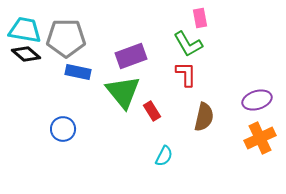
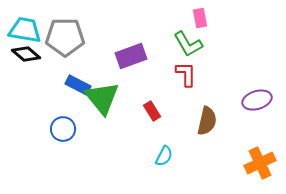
gray pentagon: moved 1 px left, 1 px up
blue rectangle: moved 13 px down; rotated 15 degrees clockwise
green triangle: moved 21 px left, 6 px down
brown semicircle: moved 3 px right, 4 px down
orange cross: moved 25 px down
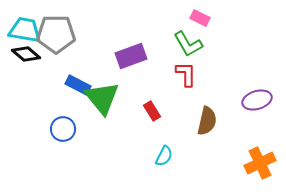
pink rectangle: rotated 54 degrees counterclockwise
gray pentagon: moved 9 px left, 3 px up
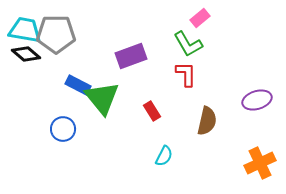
pink rectangle: rotated 66 degrees counterclockwise
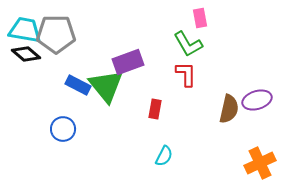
pink rectangle: rotated 60 degrees counterclockwise
purple rectangle: moved 3 px left, 6 px down
green triangle: moved 4 px right, 12 px up
red rectangle: moved 3 px right, 2 px up; rotated 42 degrees clockwise
brown semicircle: moved 22 px right, 12 px up
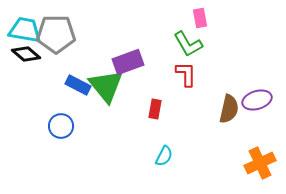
blue circle: moved 2 px left, 3 px up
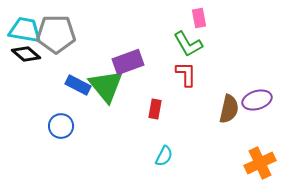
pink rectangle: moved 1 px left
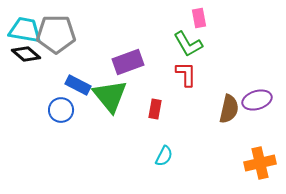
green triangle: moved 4 px right, 10 px down
blue circle: moved 16 px up
orange cross: rotated 12 degrees clockwise
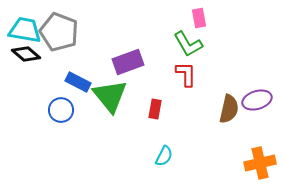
gray pentagon: moved 3 px right, 2 px up; rotated 21 degrees clockwise
blue rectangle: moved 3 px up
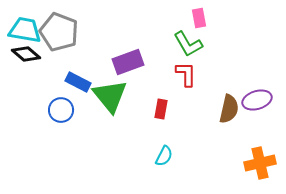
red rectangle: moved 6 px right
